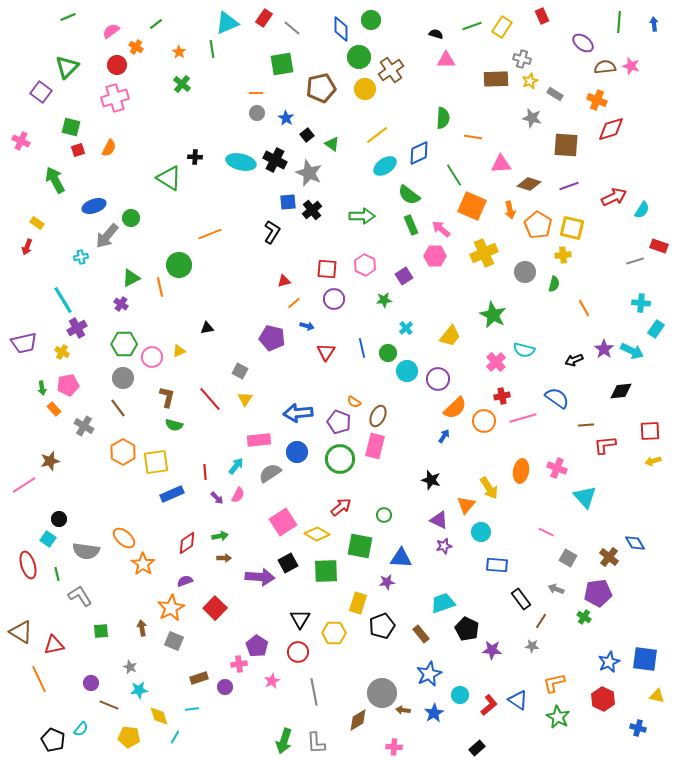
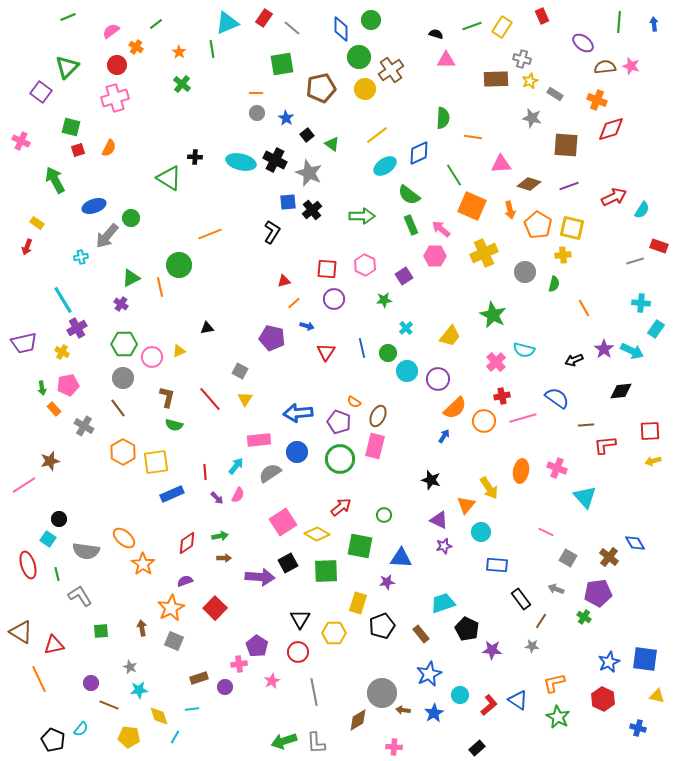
green arrow at (284, 741): rotated 55 degrees clockwise
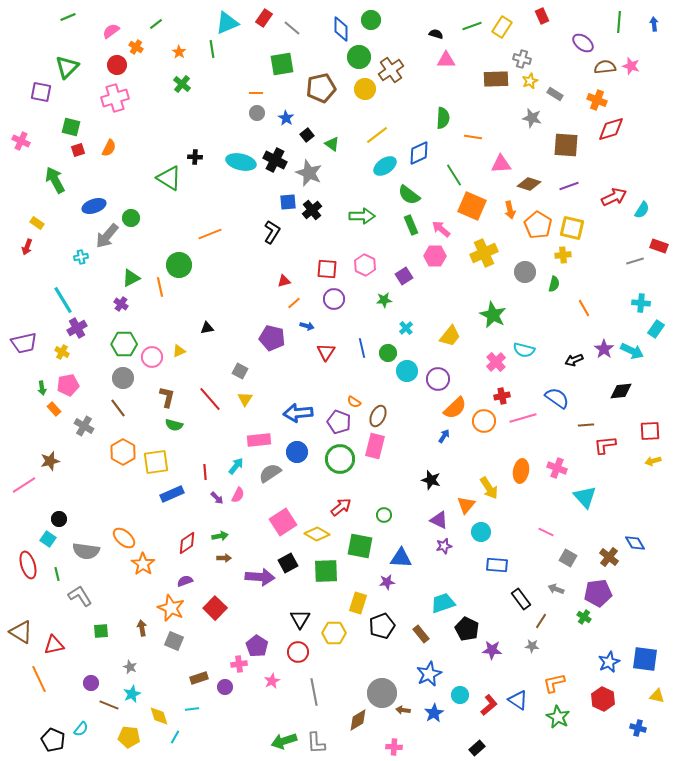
purple square at (41, 92): rotated 25 degrees counterclockwise
orange star at (171, 608): rotated 20 degrees counterclockwise
cyan star at (139, 690): moved 7 px left, 4 px down; rotated 18 degrees counterclockwise
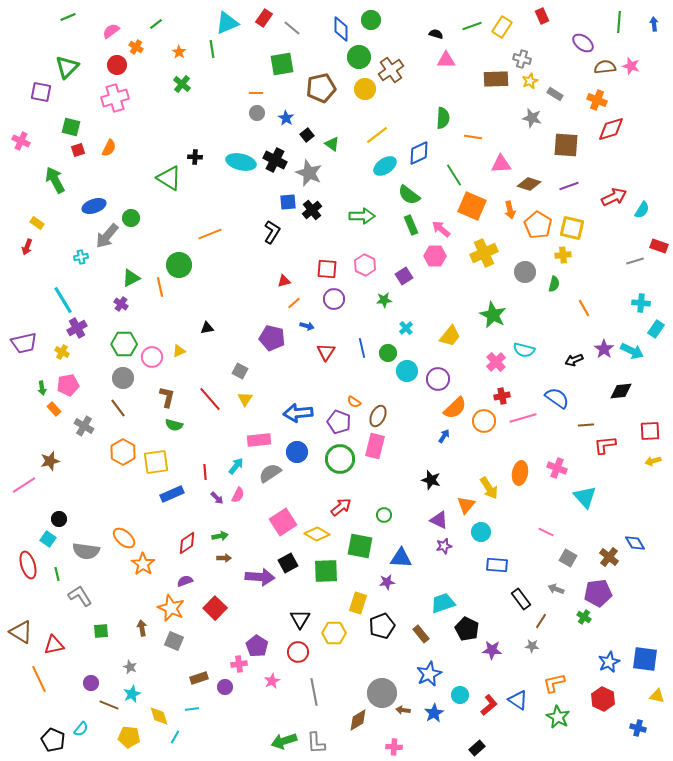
orange ellipse at (521, 471): moved 1 px left, 2 px down
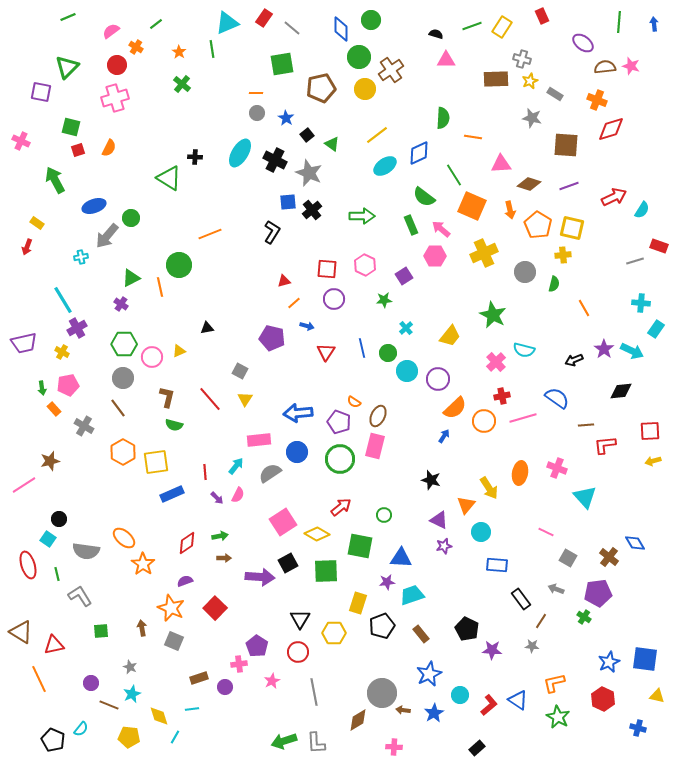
cyan ellipse at (241, 162): moved 1 px left, 9 px up; rotated 72 degrees counterclockwise
green semicircle at (409, 195): moved 15 px right, 2 px down
cyan trapezoid at (443, 603): moved 31 px left, 8 px up
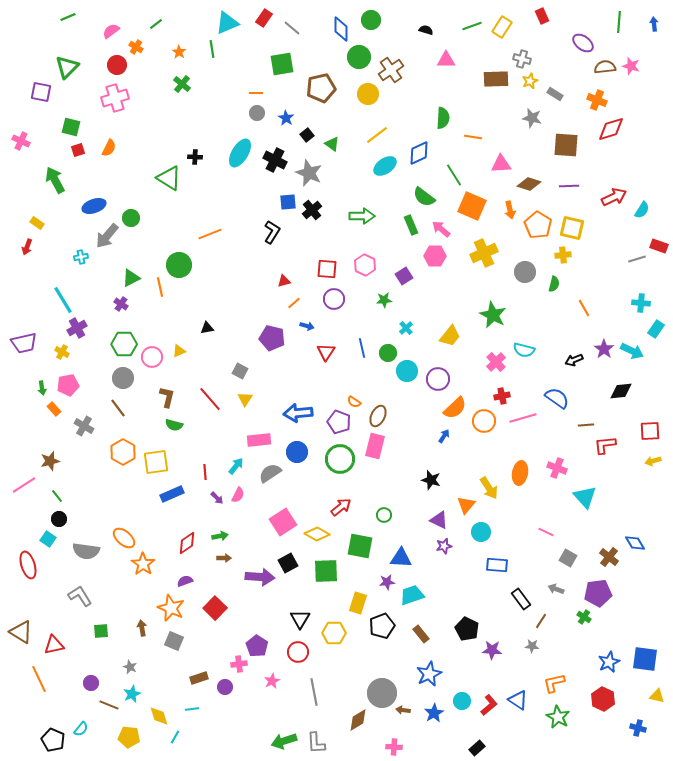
black semicircle at (436, 34): moved 10 px left, 4 px up
yellow circle at (365, 89): moved 3 px right, 5 px down
purple line at (569, 186): rotated 18 degrees clockwise
gray line at (635, 261): moved 2 px right, 2 px up
green line at (57, 574): moved 78 px up; rotated 24 degrees counterclockwise
cyan circle at (460, 695): moved 2 px right, 6 px down
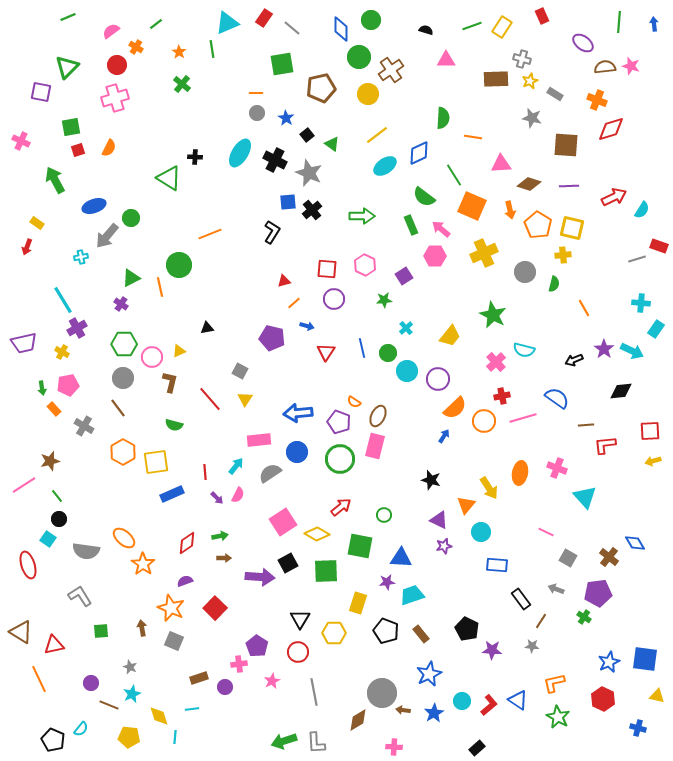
green square at (71, 127): rotated 24 degrees counterclockwise
brown L-shape at (167, 397): moved 3 px right, 15 px up
black pentagon at (382, 626): moved 4 px right, 5 px down; rotated 30 degrees counterclockwise
cyan line at (175, 737): rotated 24 degrees counterclockwise
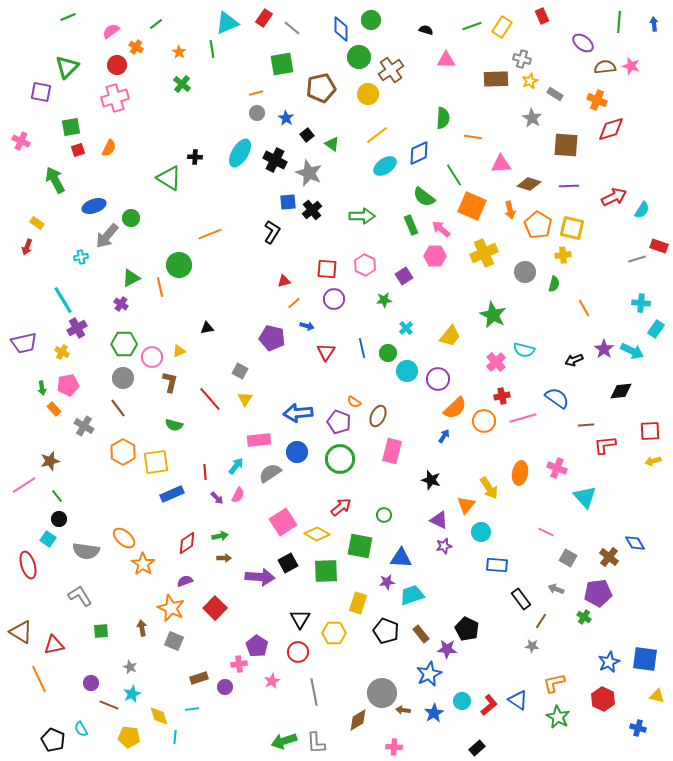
orange line at (256, 93): rotated 16 degrees counterclockwise
gray star at (532, 118): rotated 18 degrees clockwise
pink rectangle at (375, 446): moved 17 px right, 5 px down
purple star at (492, 650): moved 45 px left, 1 px up
cyan semicircle at (81, 729): rotated 112 degrees clockwise
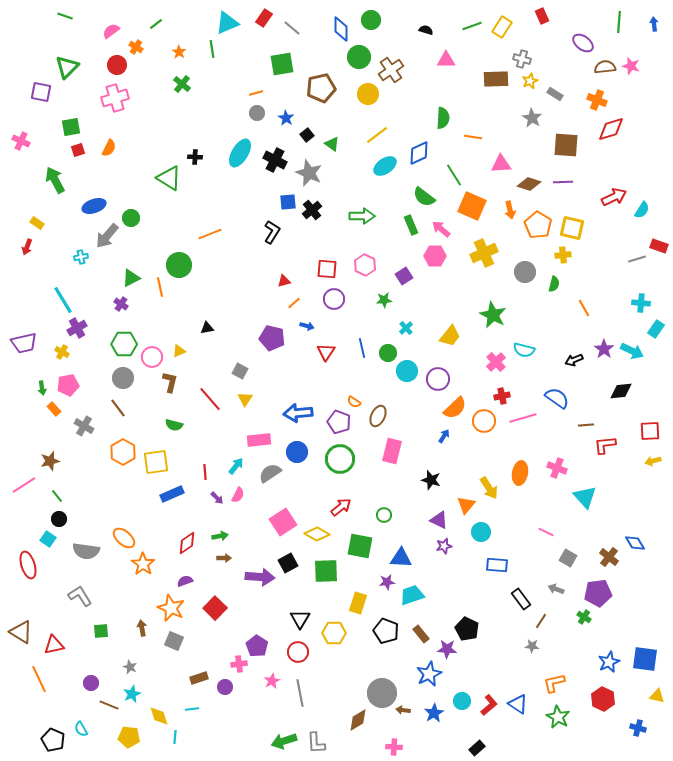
green line at (68, 17): moved 3 px left, 1 px up; rotated 42 degrees clockwise
purple line at (569, 186): moved 6 px left, 4 px up
gray line at (314, 692): moved 14 px left, 1 px down
blue triangle at (518, 700): moved 4 px down
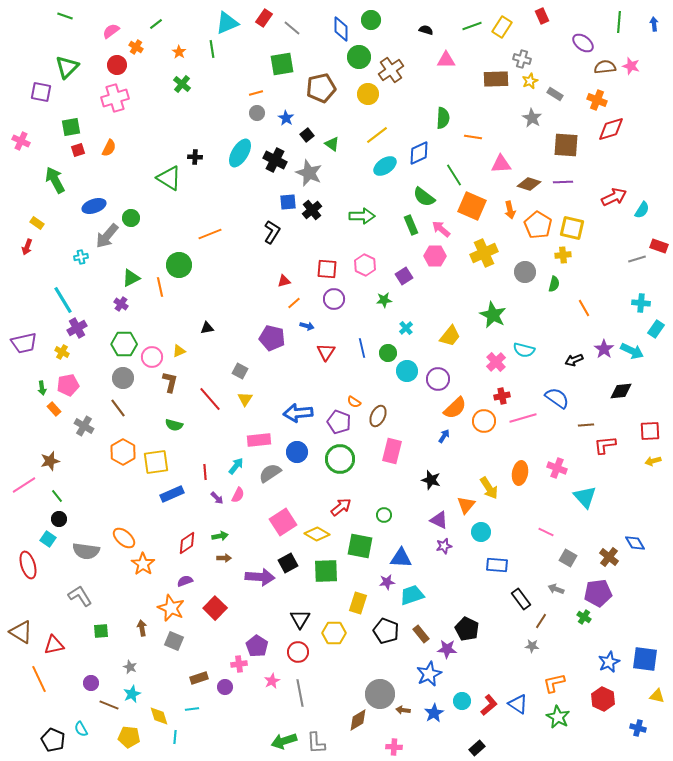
gray circle at (382, 693): moved 2 px left, 1 px down
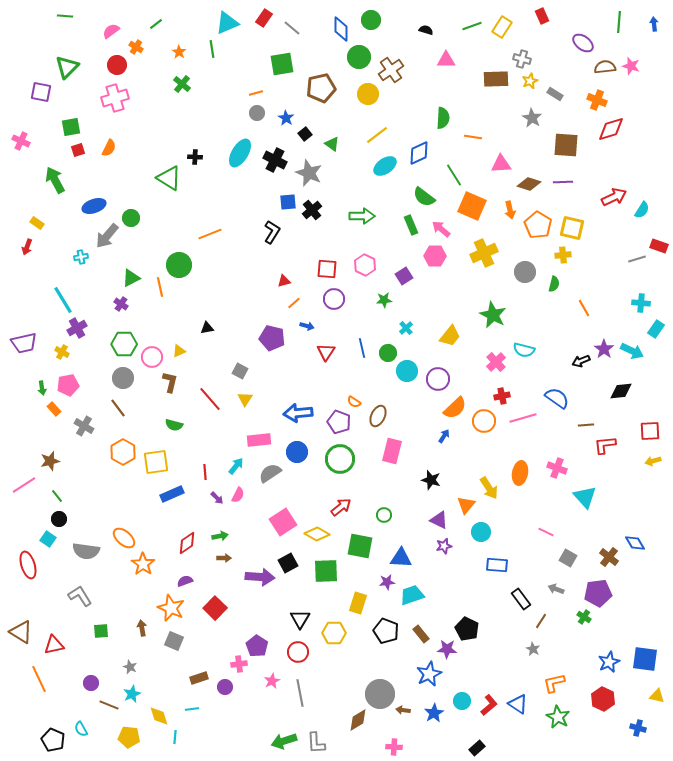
green line at (65, 16): rotated 14 degrees counterclockwise
black square at (307, 135): moved 2 px left, 1 px up
black arrow at (574, 360): moved 7 px right, 1 px down
gray star at (532, 646): moved 1 px right, 3 px down; rotated 24 degrees clockwise
